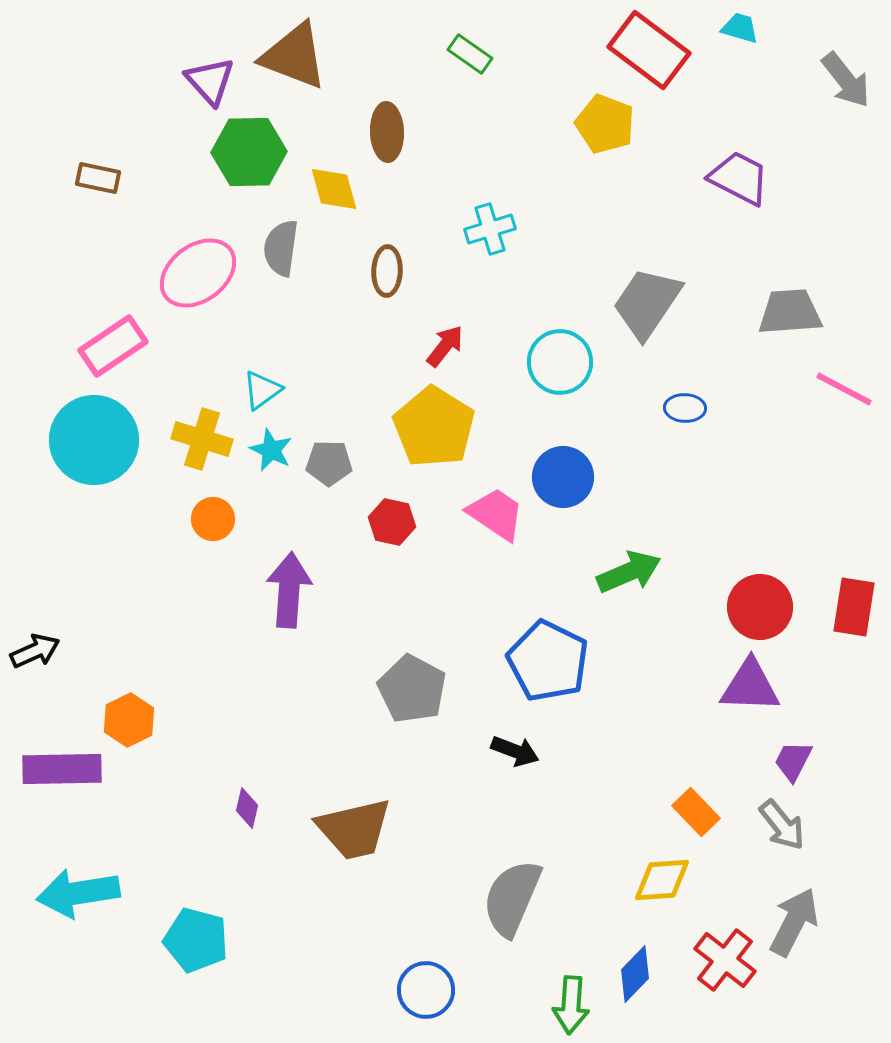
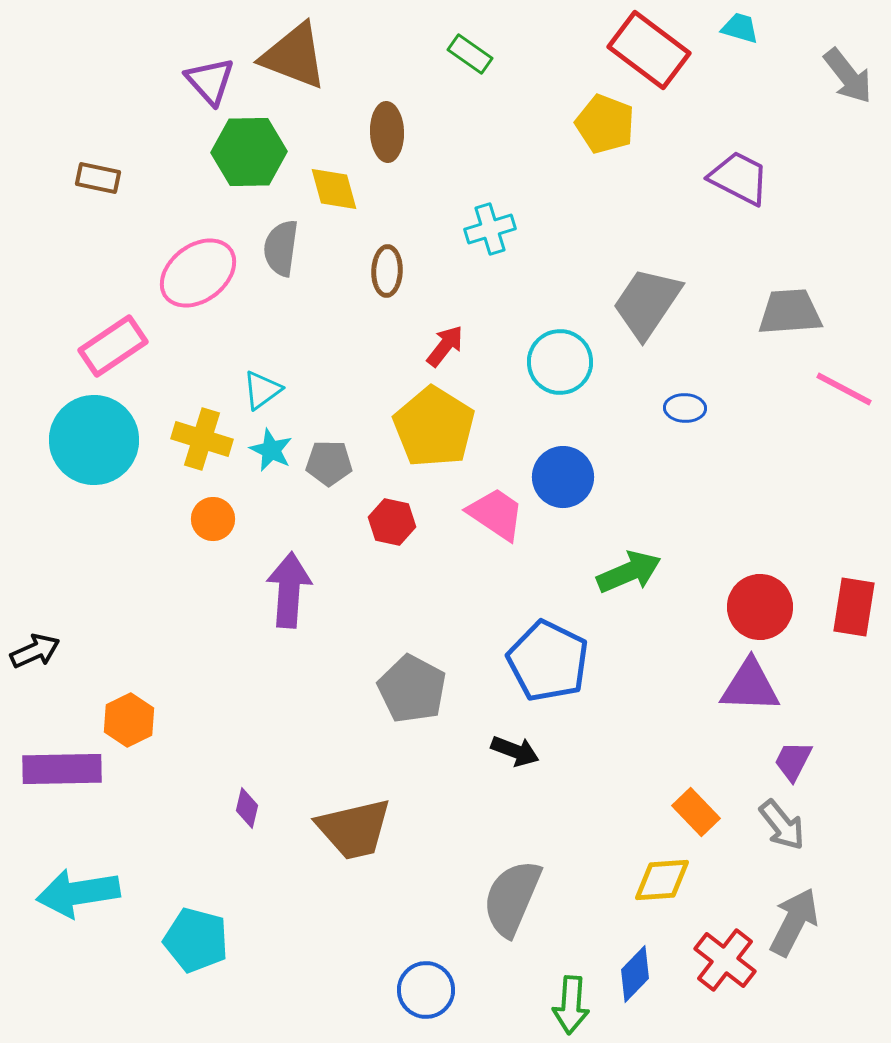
gray arrow at (846, 80): moved 2 px right, 4 px up
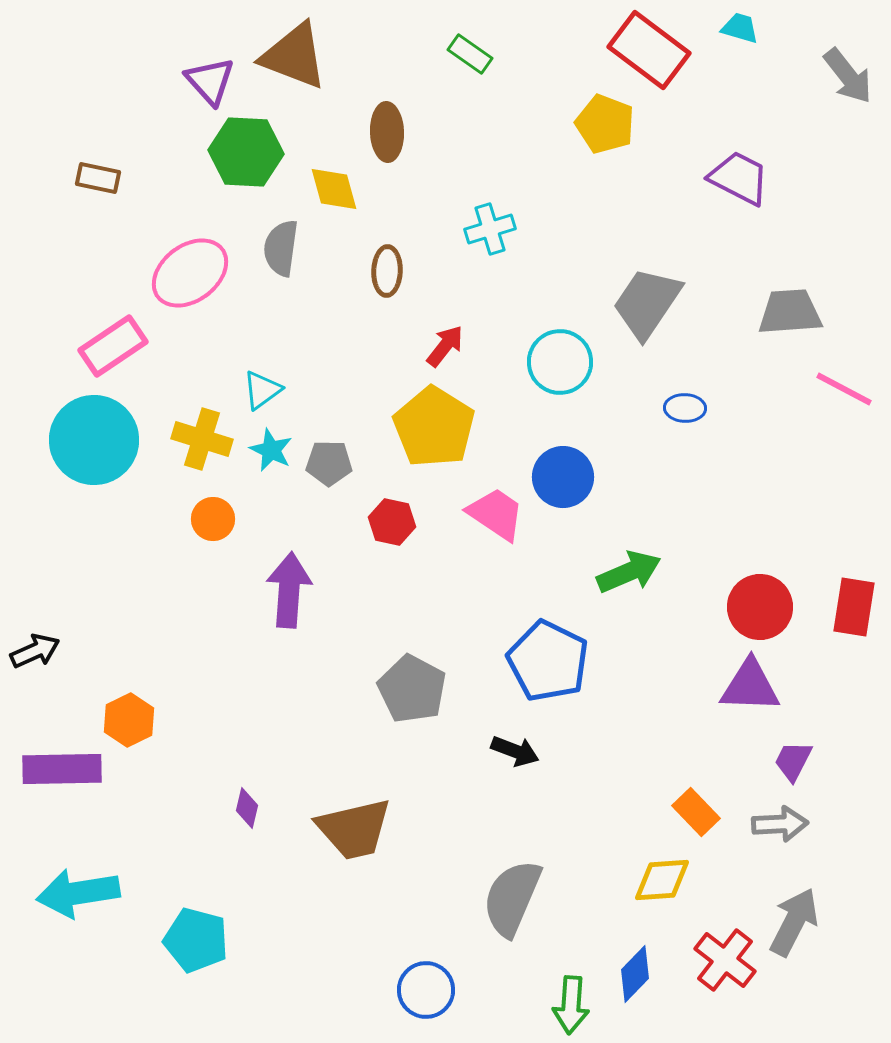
green hexagon at (249, 152): moved 3 px left; rotated 4 degrees clockwise
pink ellipse at (198, 273): moved 8 px left
gray arrow at (782, 825): moved 2 px left, 1 px up; rotated 54 degrees counterclockwise
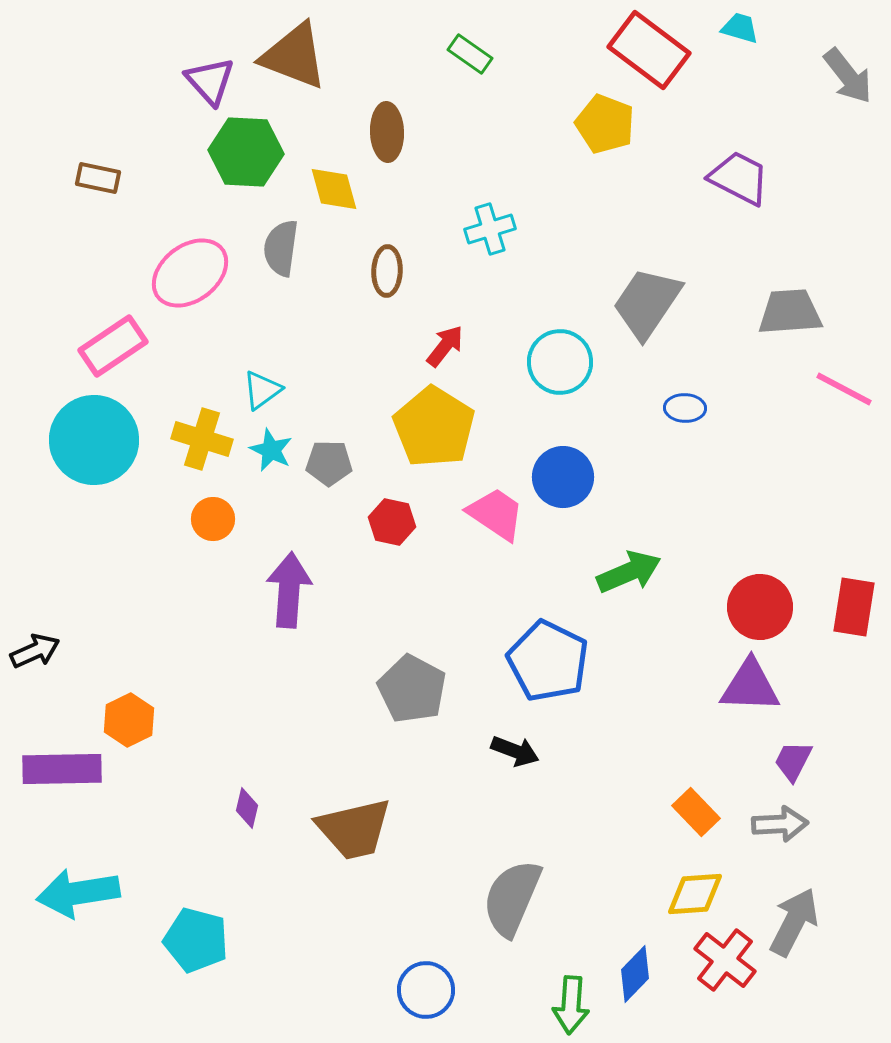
yellow diamond at (662, 880): moved 33 px right, 14 px down
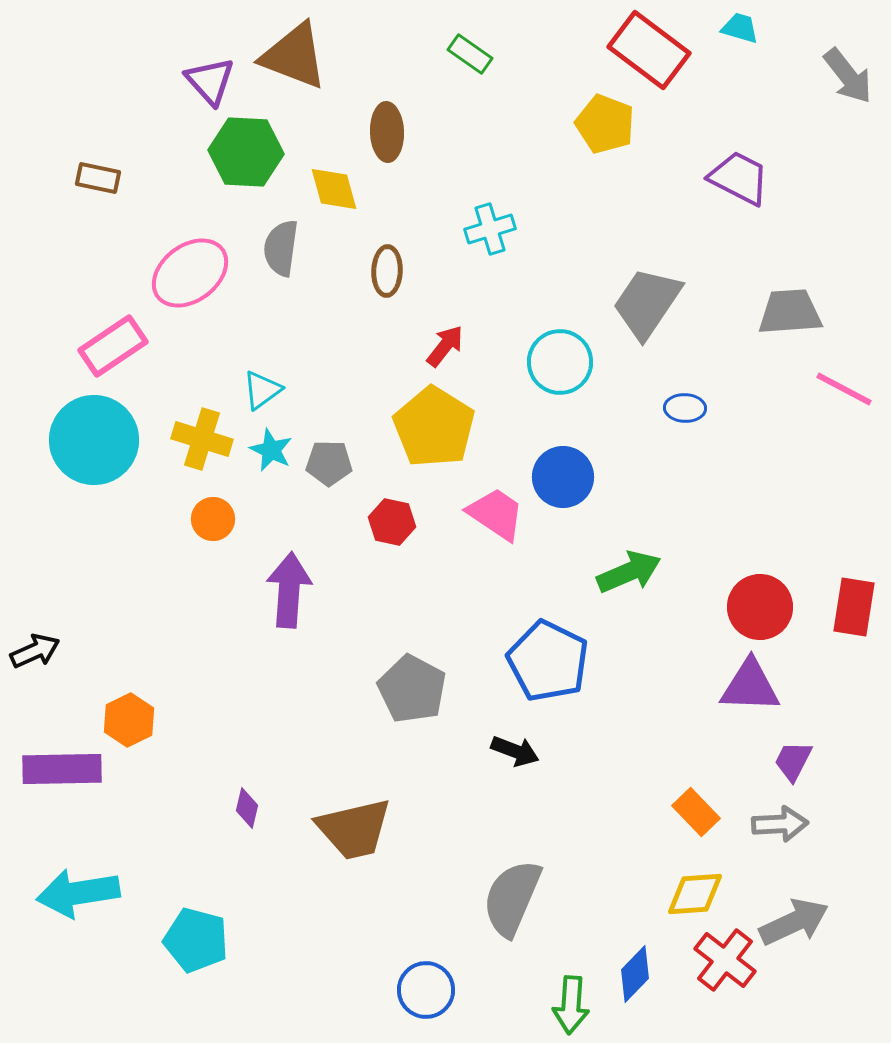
gray arrow at (794, 922): rotated 38 degrees clockwise
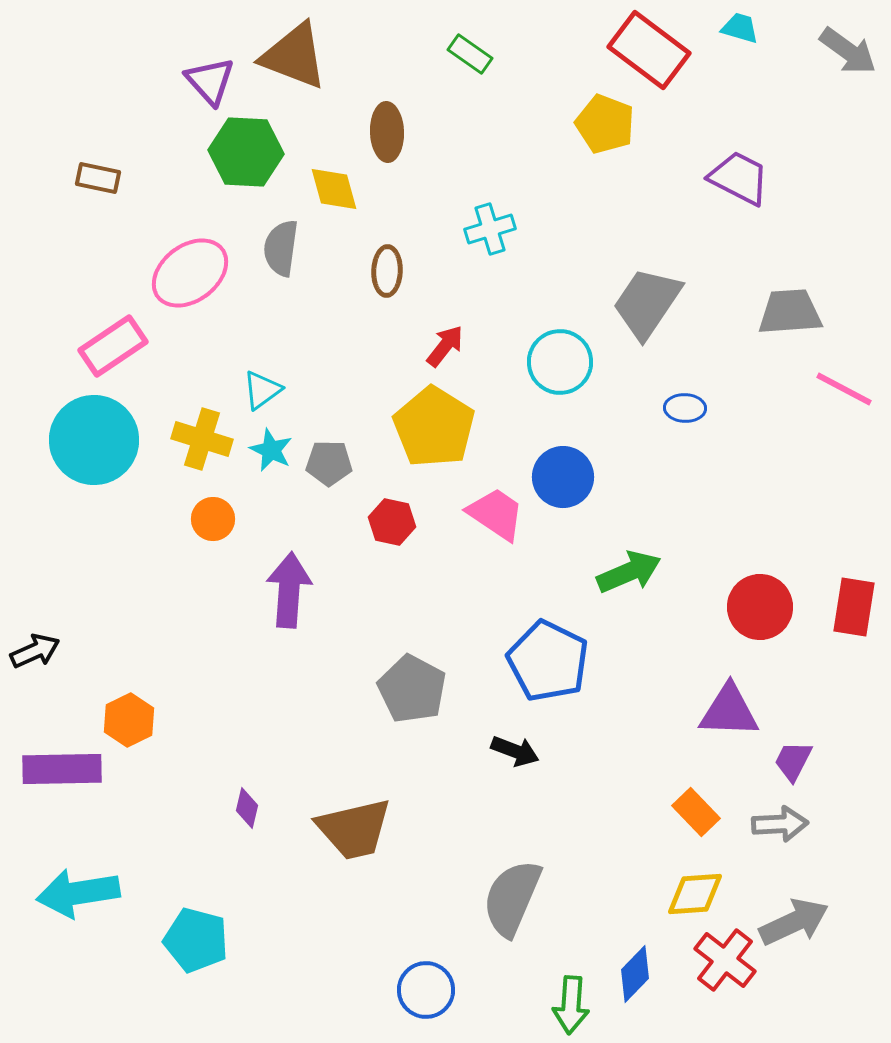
gray arrow at (848, 76): moved 25 px up; rotated 16 degrees counterclockwise
purple triangle at (750, 686): moved 21 px left, 25 px down
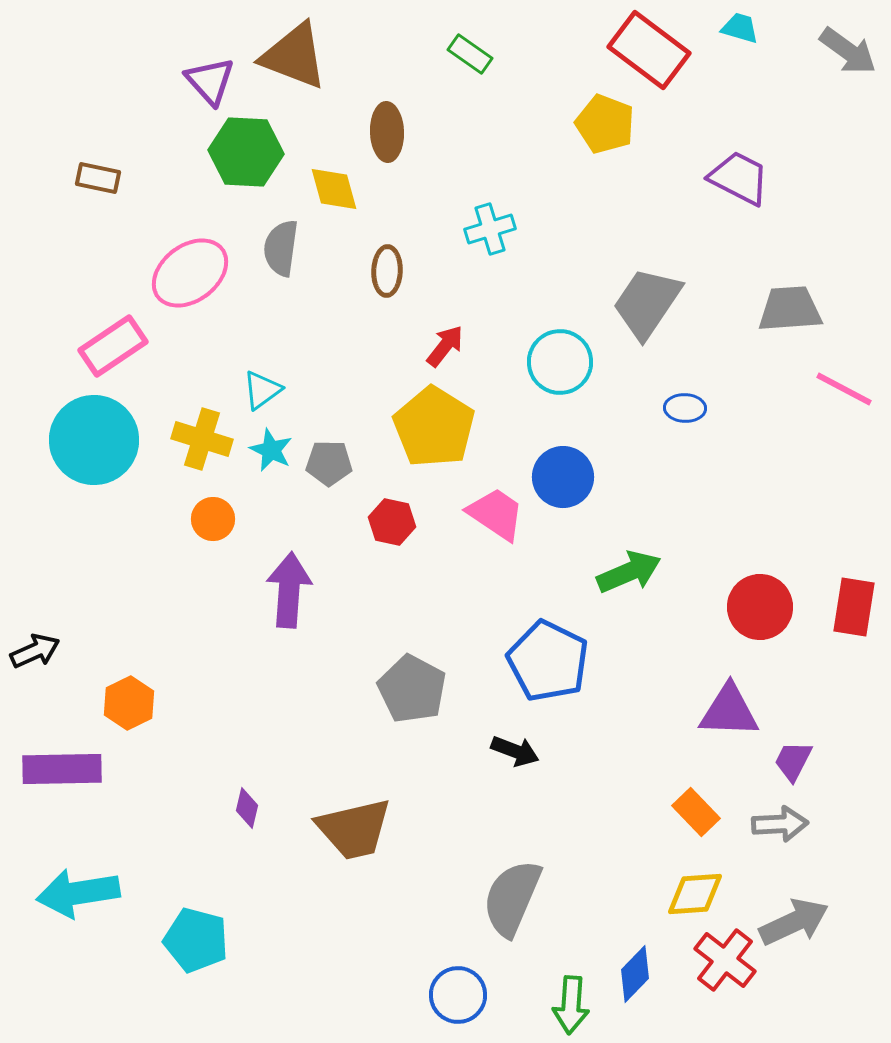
gray trapezoid at (790, 312): moved 3 px up
orange hexagon at (129, 720): moved 17 px up
blue circle at (426, 990): moved 32 px right, 5 px down
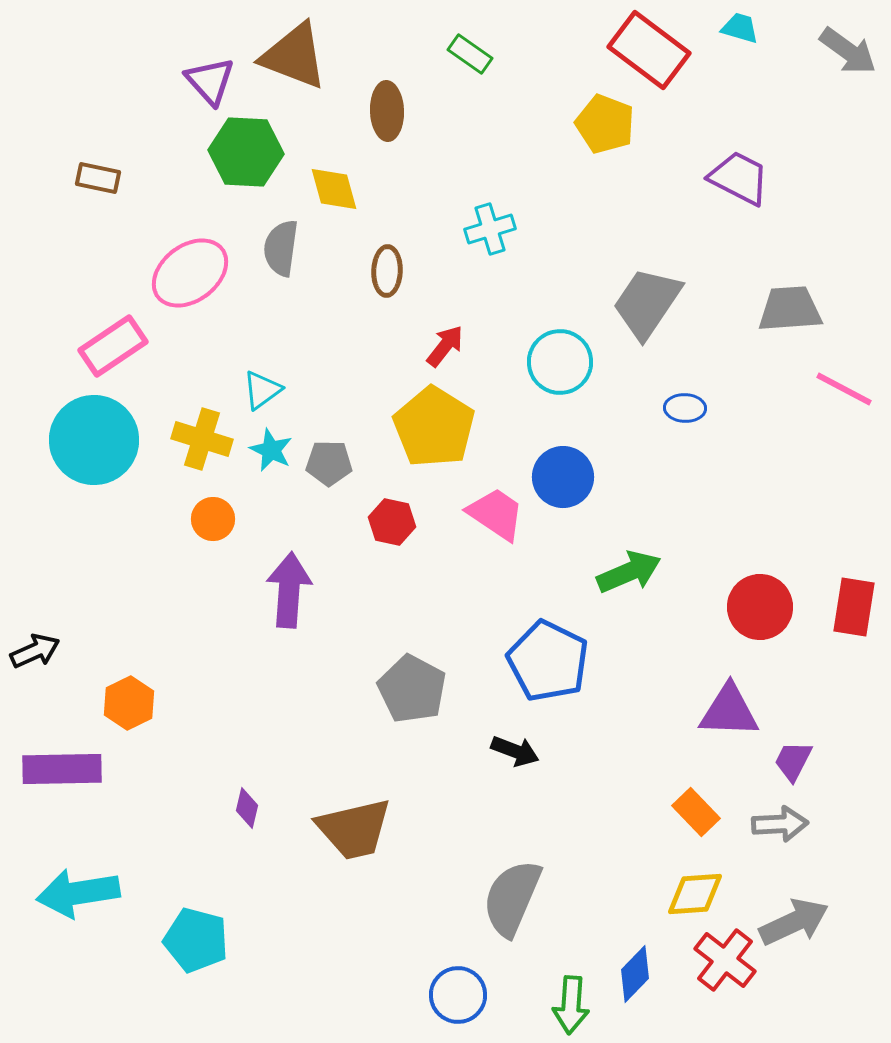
brown ellipse at (387, 132): moved 21 px up
